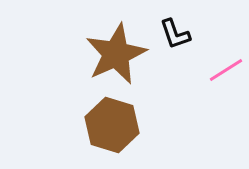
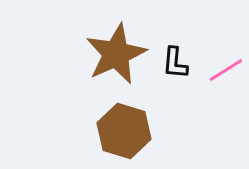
black L-shape: moved 29 px down; rotated 24 degrees clockwise
brown hexagon: moved 12 px right, 6 px down
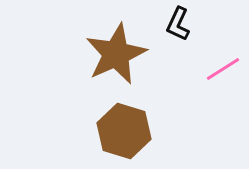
black L-shape: moved 3 px right, 39 px up; rotated 20 degrees clockwise
pink line: moved 3 px left, 1 px up
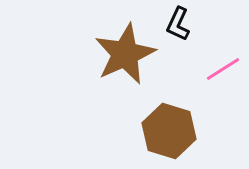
brown star: moved 9 px right
brown hexagon: moved 45 px right
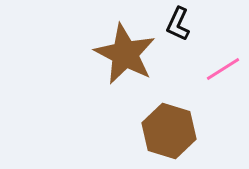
brown star: rotated 20 degrees counterclockwise
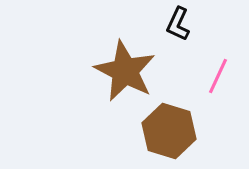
brown star: moved 17 px down
pink line: moved 5 px left, 7 px down; rotated 33 degrees counterclockwise
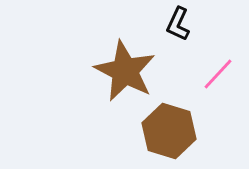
pink line: moved 2 px up; rotated 18 degrees clockwise
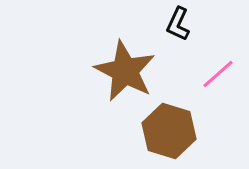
pink line: rotated 6 degrees clockwise
